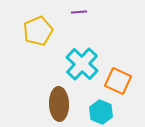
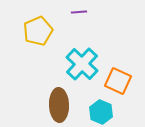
brown ellipse: moved 1 px down
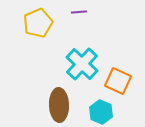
yellow pentagon: moved 8 px up
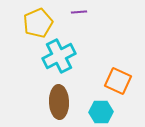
cyan cross: moved 23 px left, 8 px up; rotated 20 degrees clockwise
brown ellipse: moved 3 px up
cyan hexagon: rotated 25 degrees counterclockwise
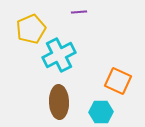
yellow pentagon: moved 7 px left, 6 px down
cyan cross: moved 1 px up
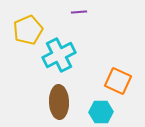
yellow pentagon: moved 3 px left, 1 px down
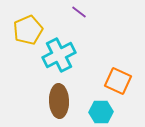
purple line: rotated 42 degrees clockwise
brown ellipse: moved 1 px up
